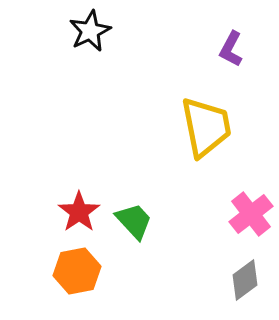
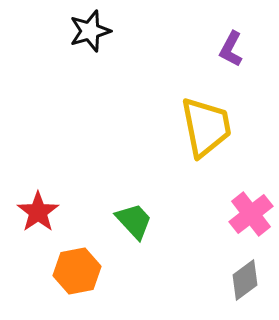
black star: rotated 9 degrees clockwise
red star: moved 41 px left
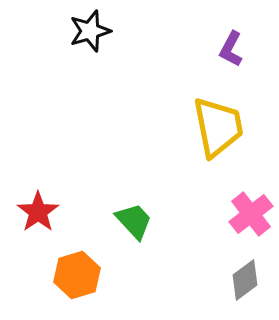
yellow trapezoid: moved 12 px right
orange hexagon: moved 4 px down; rotated 6 degrees counterclockwise
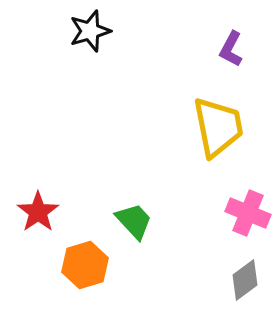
pink cross: moved 3 px left, 1 px up; rotated 30 degrees counterclockwise
orange hexagon: moved 8 px right, 10 px up
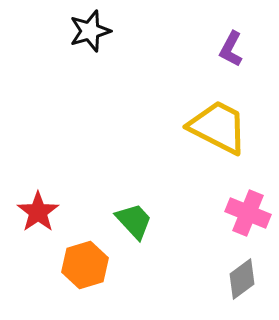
yellow trapezoid: rotated 52 degrees counterclockwise
gray diamond: moved 3 px left, 1 px up
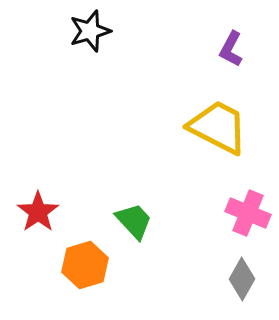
gray diamond: rotated 24 degrees counterclockwise
